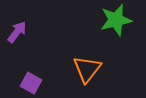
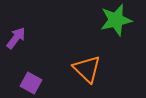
purple arrow: moved 1 px left, 6 px down
orange triangle: rotated 24 degrees counterclockwise
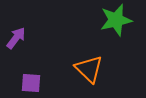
orange triangle: moved 2 px right
purple square: rotated 25 degrees counterclockwise
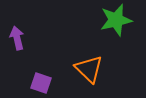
purple arrow: moved 1 px right; rotated 50 degrees counterclockwise
purple square: moved 10 px right; rotated 15 degrees clockwise
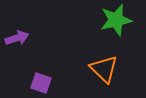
purple arrow: rotated 85 degrees clockwise
orange triangle: moved 15 px right
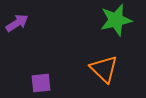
purple arrow: moved 15 px up; rotated 15 degrees counterclockwise
purple square: rotated 25 degrees counterclockwise
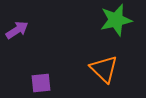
purple arrow: moved 7 px down
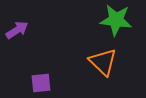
green star: rotated 20 degrees clockwise
orange triangle: moved 1 px left, 7 px up
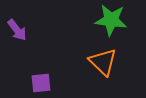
green star: moved 5 px left
purple arrow: rotated 85 degrees clockwise
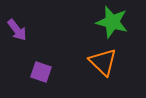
green star: moved 1 px right, 2 px down; rotated 8 degrees clockwise
purple square: moved 11 px up; rotated 25 degrees clockwise
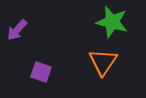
purple arrow: rotated 80 degrees clockwise
orange triangle: rotated 20 degrees clockwise
